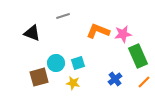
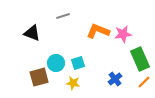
green rectangle: moved 2 px right, 3 px down
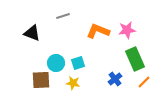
pink star: moved 4 px right, 4 px up
green rectangle: moved 5 px left
brown square: moved 2 px right, 3 px down; rotated 12 degrees clockwise
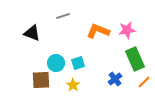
yellow star: moved 2 px down; rotated 24 degrees clockwise
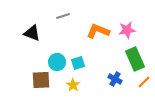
cyan circle: moved 1 px right, 1 px up
blue cross: rotated 24 degrees counterclockwise
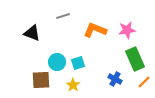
orange L-shape: moved 3 px left, 1 px up
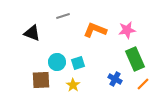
orange line: moved 1 px left, 2 px down
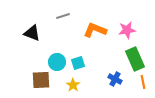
orange line: moved 2 px up; rotated 56 degrees counterclockwise
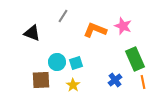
gray line: rotated 40 degrees counterclockwise
pink star: moved 4 px left, 4 px up; rotated 30 degrees clockwise
cyan square: moved 2 px left
blue cross: moved 1 px down; rotated 24 degrees clockwise
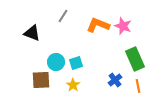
orange L-shape: moved 3 px right, 5 px up
cyan circle: moved 1 px left
orange line: moved 5 px left, 4 px down
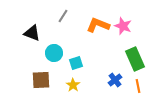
cyan circle: moved 2 px left, 9 px up
